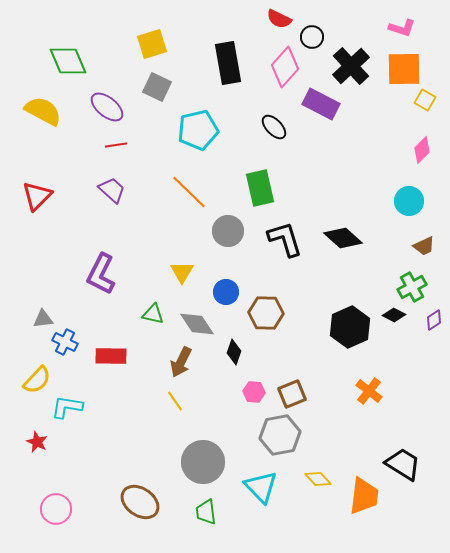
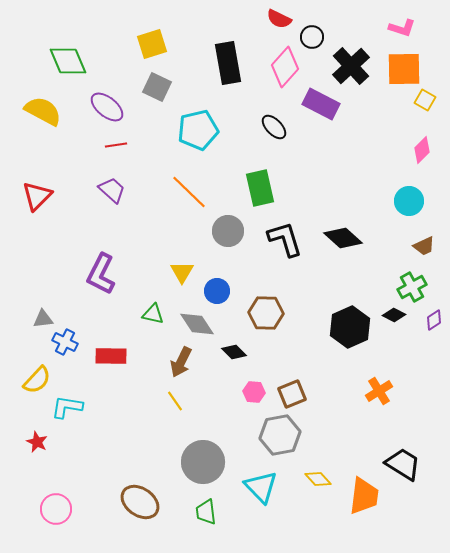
blue circle at (226, 292): moved 9 px left, 1 px up
black diamond at (234, 352): rotated 65 degrees counterclockwise
orange cross at (369, 391): moved 10 px right; rotated 20 degrees clockwise
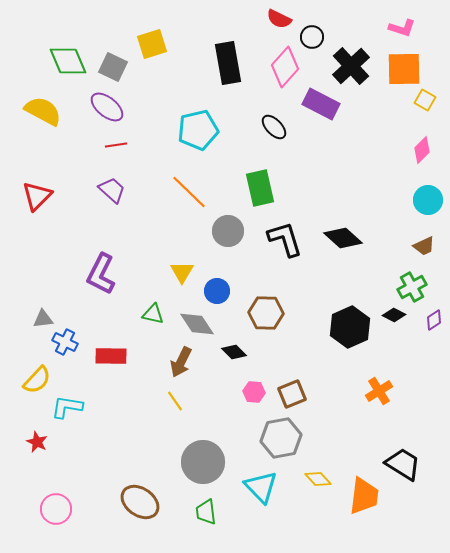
gray square at (157, 87): moved 44 px left, 20 px up
cyan circle at (409, 201): moved 19 px right, 1 px up
gray hexagon at (280, 435): moved 1 px right, 3 px down
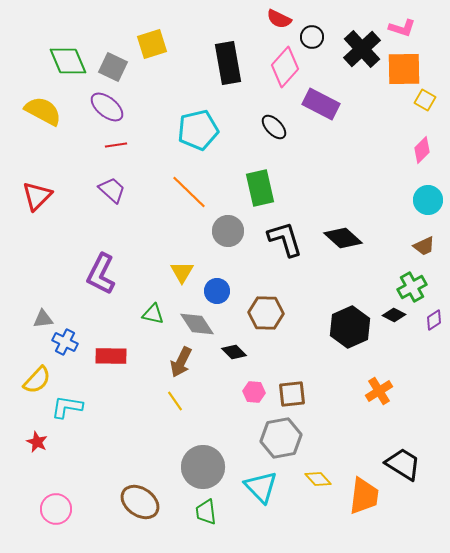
black cross at (351, 66): moved 11 px right, 17 px up
brown square at (292, 394): rotated 16 degrees clockwise
gray circle at (203, 462): moved 5 px down
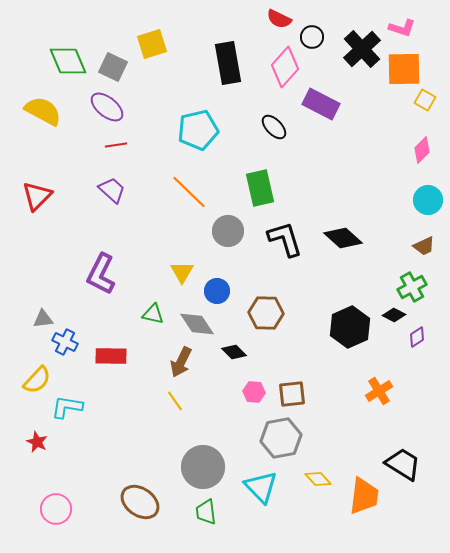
purple diamond at (434, 320): moved 17 px left, 17 px down
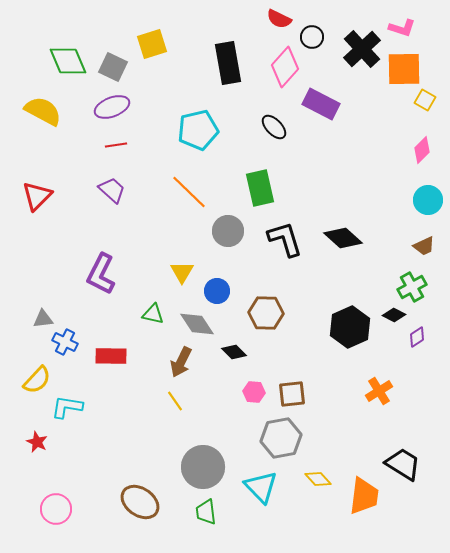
purple ellipse at (107, 107): moved 5 px right; rotated 60 degrees counterclockwise
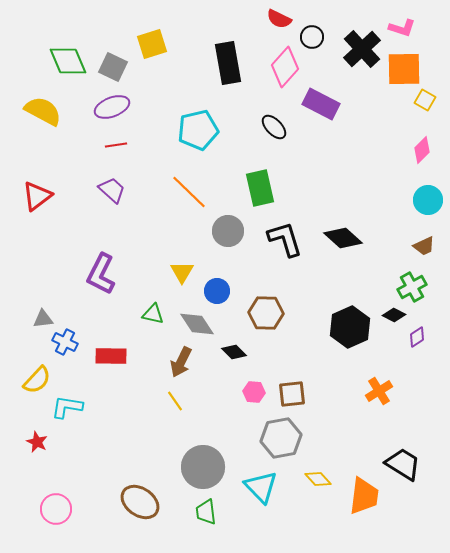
red triangle at (37, 196): rotated 8 degrees clockwise
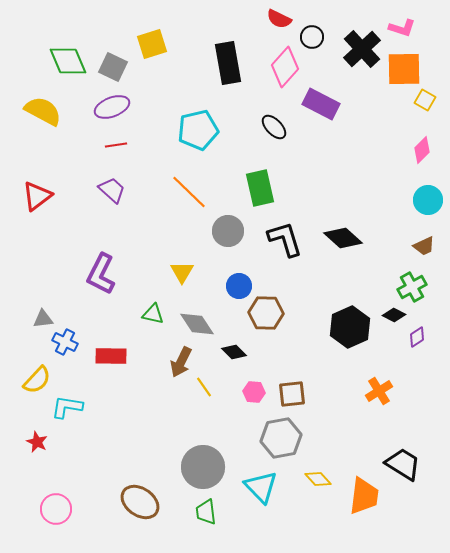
blue circle at (217, 291): moved 22 px right, 5 px up
yellow line at (175, 401): moved 29 px right, 14 px up
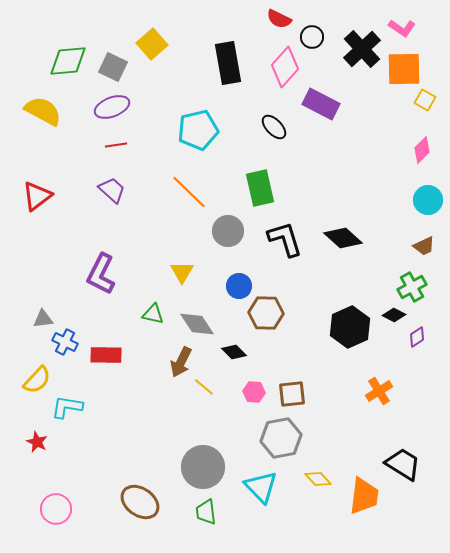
pink L-shape at (402, 28): rotated 16 degrees clockwise
yellow square at (152, 44): rotated 24 degrees counterclockwise
green diamond at (68, 61): rotated 72 degrees counterclockwise
red rectangle at (111, 356): moved 5 px left, 1 px up
yellow line at (204, 387): rotated 15 degrees counterclockwise
